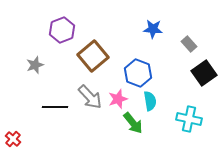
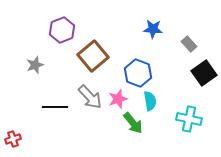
red cross: rotated 28 degrees clockwise
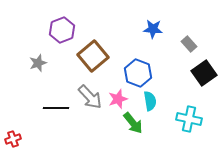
gray star: moved 3 px right, 2 px up
black line: moved 1 px right, 1 px down
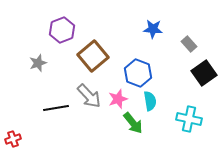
gray arrow: moved 1 px left, 1 px up
black line: rotated 10 degrees counterclockwise
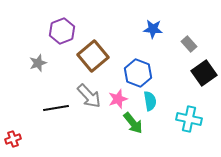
purple hexagon: moved 1 px down
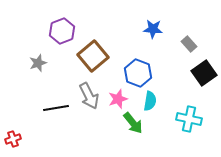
gray arrow: rotated 16 degrees clockwise
cyan semicircle: rotated 18 degrees clockwise
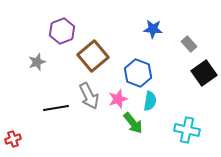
gray star: moved 1 px left, 1 px up
cyan cross: moved 2 px left, 11 px down
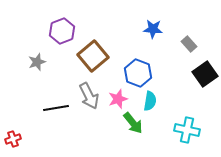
black square: moved 1 px right, 1 px down
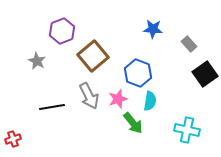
gray star: moved 1 px up; rotated 24 degrees counterclockwise
black line: moved 4 px left, 1 px up
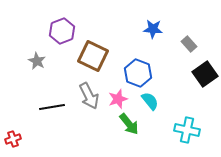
brown square: rotated 24 degrees counterclockwise
cyan semicircle: rotated 48 degrees counterclockwise
green arrow: moved 4 px left, 1 px down
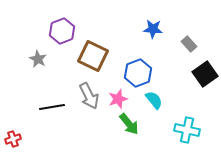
gray star: moved 1 px right, 2 px up
blue hexagon: rotated 20 degrees clockwise
cyan semicircle: moved 4 px right, 1 px up
